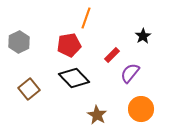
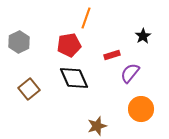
red rectangle: rotated 28 degrees clockwise
black diamond: rotated 20 degrees clockwise
brown star: moved 11 px down; rotated 24 degrees clockwise
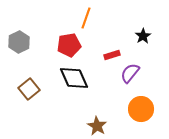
brown star: rotated 24 degrees counterclockwise
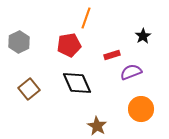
purple semicircle: moved 1 px right, 1 px up; rotated 30 degrees clockwise
black diamond: moved 3 px right, 5 px down
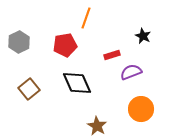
black star: rotated 14 degrees counterclockwise
red pentagon: moved 4 px left
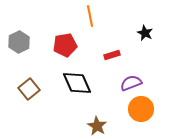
orange line: moved 4 px right, 2 px up; rotated 30 degrees counterclockwise
black star: moved 2 px right, 3 px up
purple semicircle: moved 11 px down
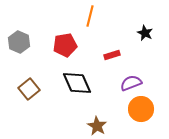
orange line: rotated 25 degrees clockwise
gray hexagon: rotated 10 degrees counterclockwise
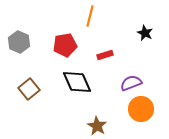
red rectangle: moved 7 px left
black diamond: moved 1 px up
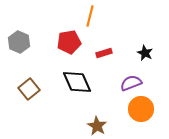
black star: moved 20 px down
red pentagon: moved 4 px right, 3 px up
red rectangle: moved 1 px left, 2 px up
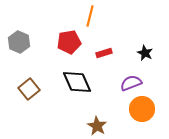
orange circle: moved 1 px right
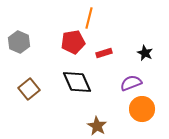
orange line: moved 1 px left, 2 px down
red pentagon: moved 4 px right
